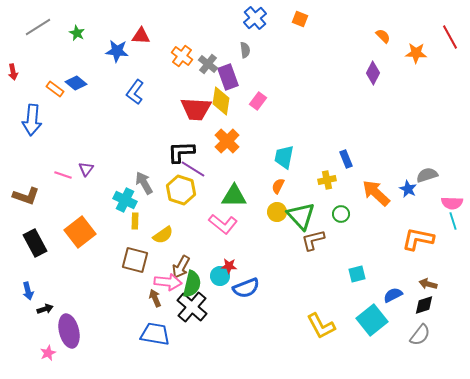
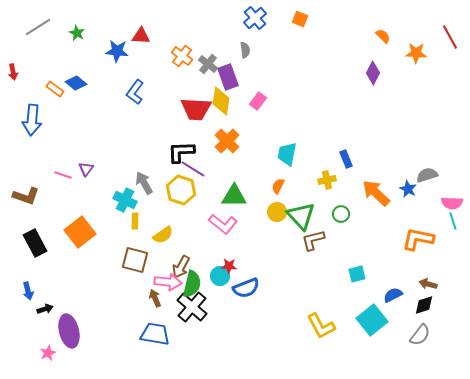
cyan trapezoid at (284, 157): moved 3 px right, 3 px up
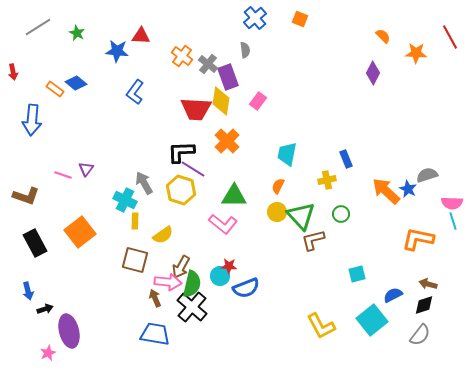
orange arrow at (376, 193): moved 10 px right, 2 px up
